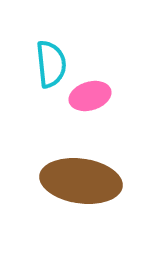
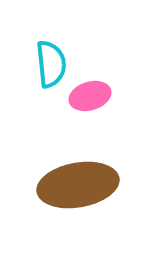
brown ellipse: moved 3 px left, 4 px down; rotated 18 degrees counterclockwise
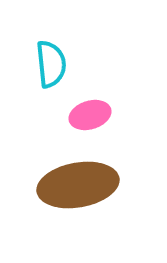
pink ellipse: moved 19 px down
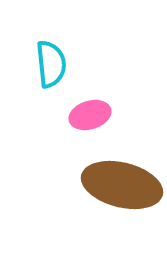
brown ellipse: moved 44 px right; rotated 24 degrees clockwise
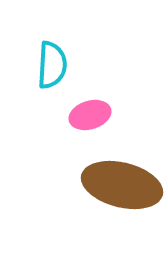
cyan semicircle: moved 1 px right, 1 px down; rotated 9 degrees clockwise
